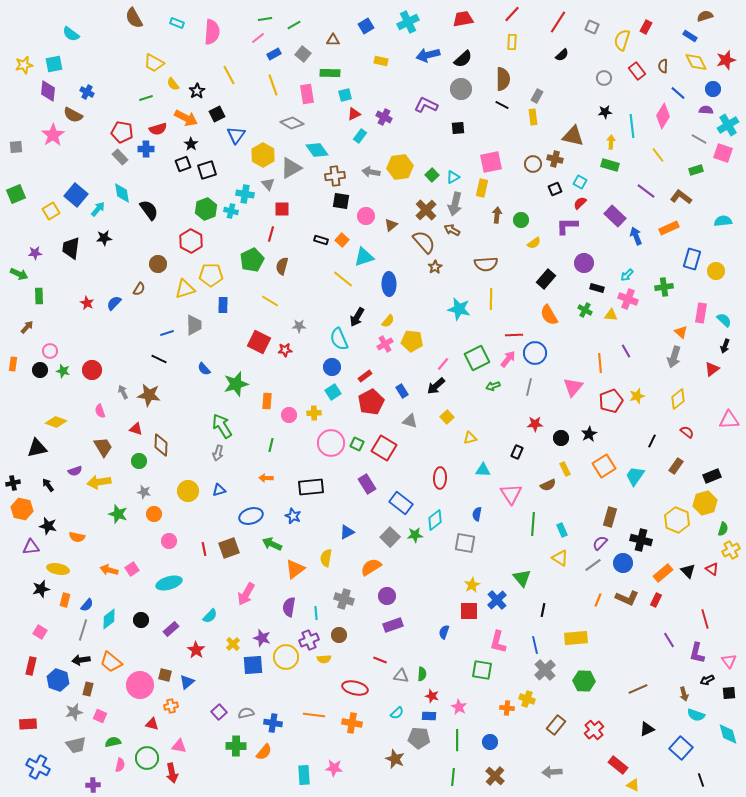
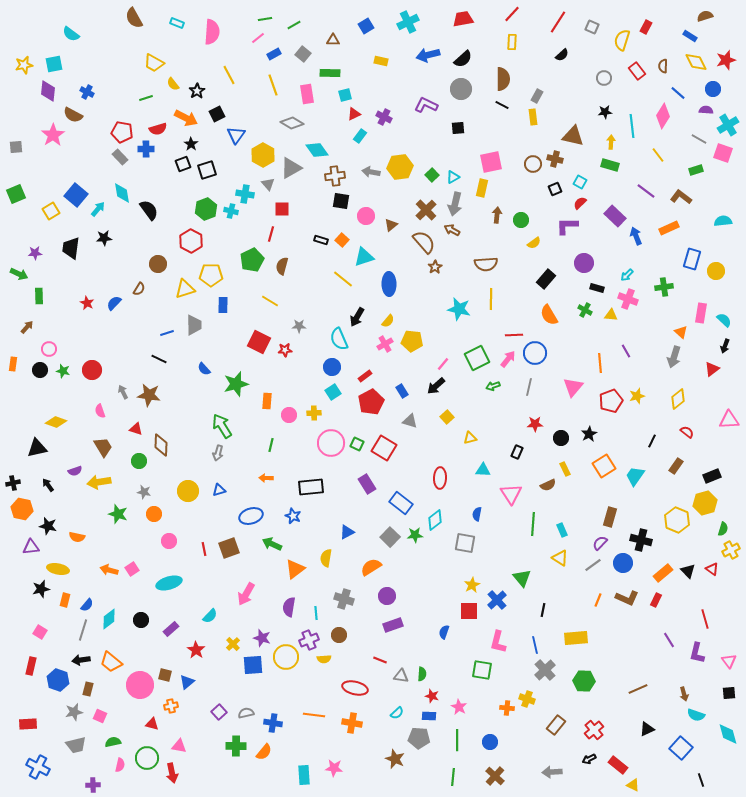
pink circle at (50, 351): moved 1 px left, 2 px up
black arrow at (707, 680): moved 118 px left, 79 px down
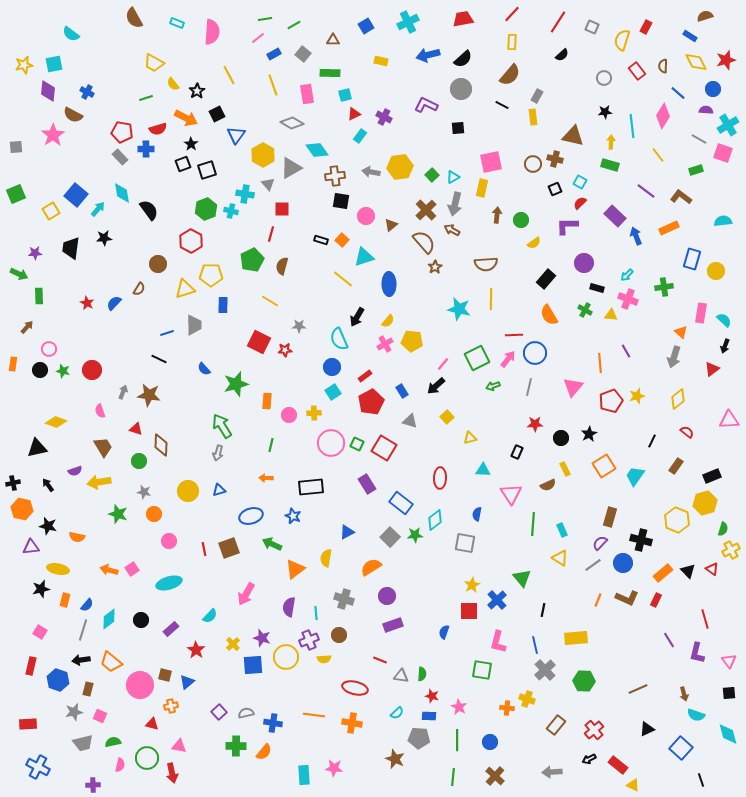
brown semicircle at (503, 79): moved 7 px right, 4 px up; rotated 40 degrees clockwise
gray arrow at (123, 392): rotated 48 degrees clockwise
gray trapezoid at (76, 745): moved 7 px right, 2 px up
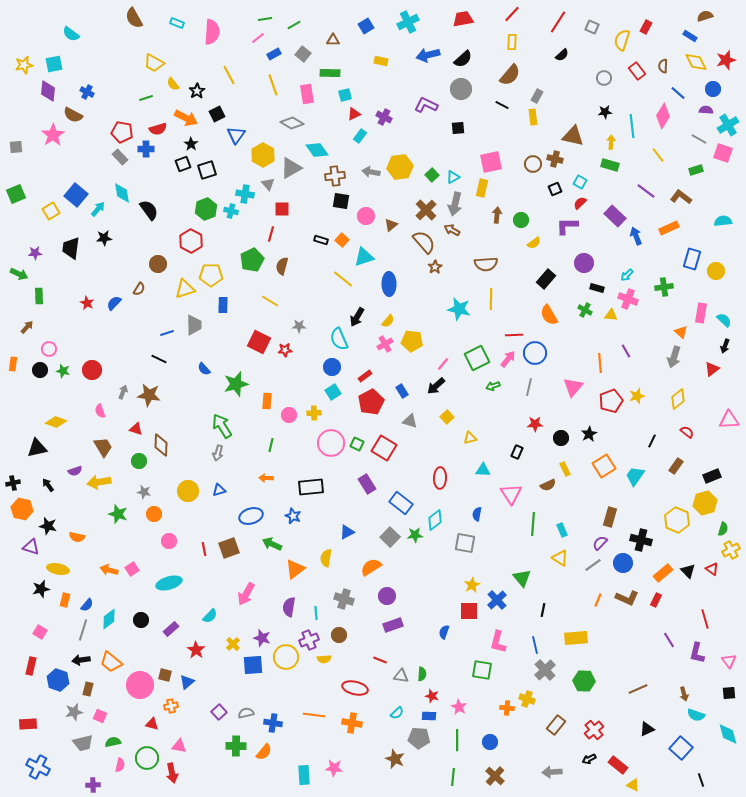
purple triangle at (31, 547): rotated 24 degrees clockwise
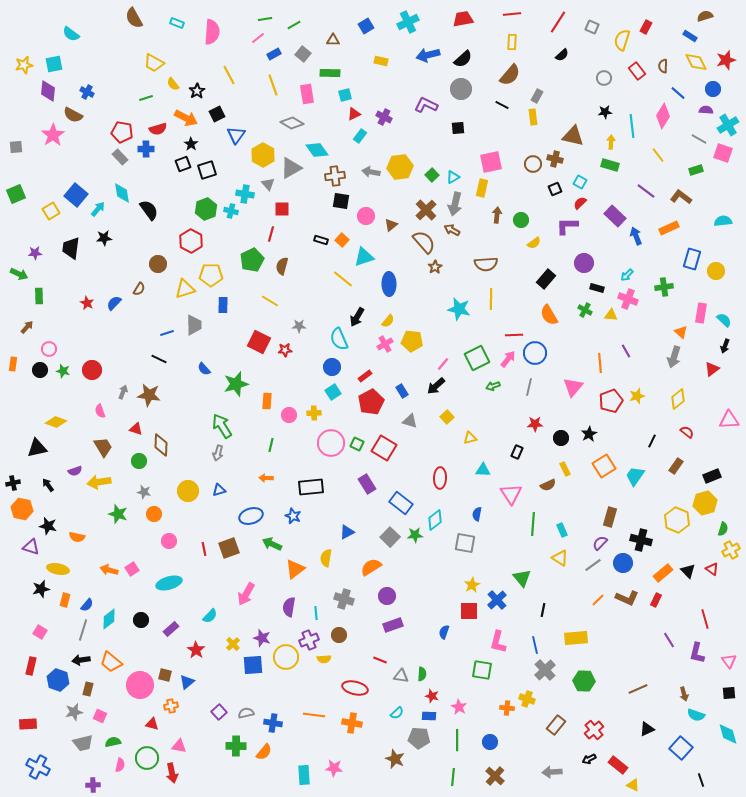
red line at (512, 14): rotated 42 degrees clockwise
orange line at (598, 600): rotated 24 degrees clockwise
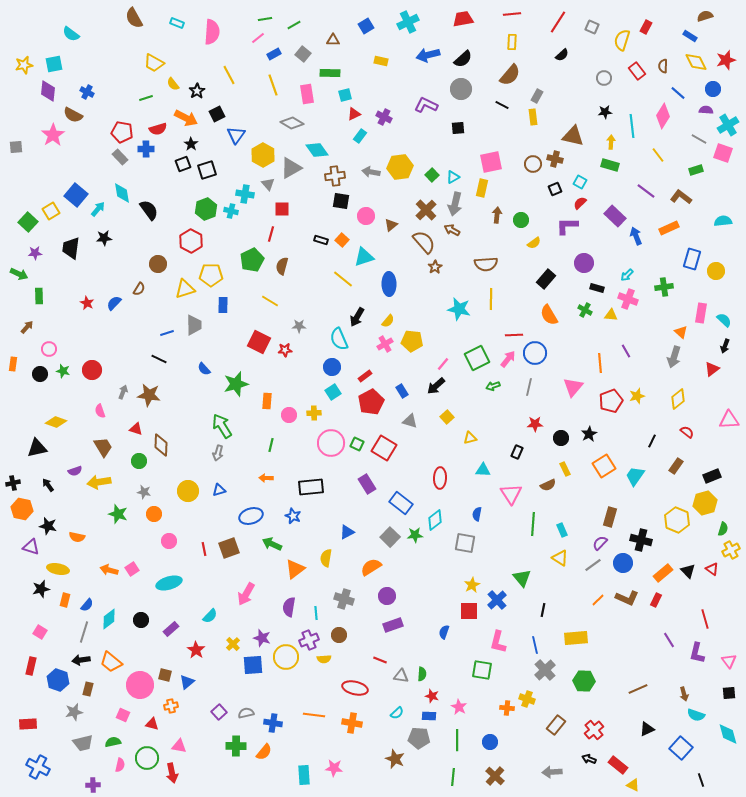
green square at (16, 194): moved 12 px right, 28 px down; rotated 24 degrees counterclockwise
black circle at (40, 370): moved 4 px down
gray line at (83, 630): moved 1 px right, 2 px down
pink square at (100, 716): moved 23 px right, 1 px up
black arrow at (589, 759): rotated 48 degrees clockwise
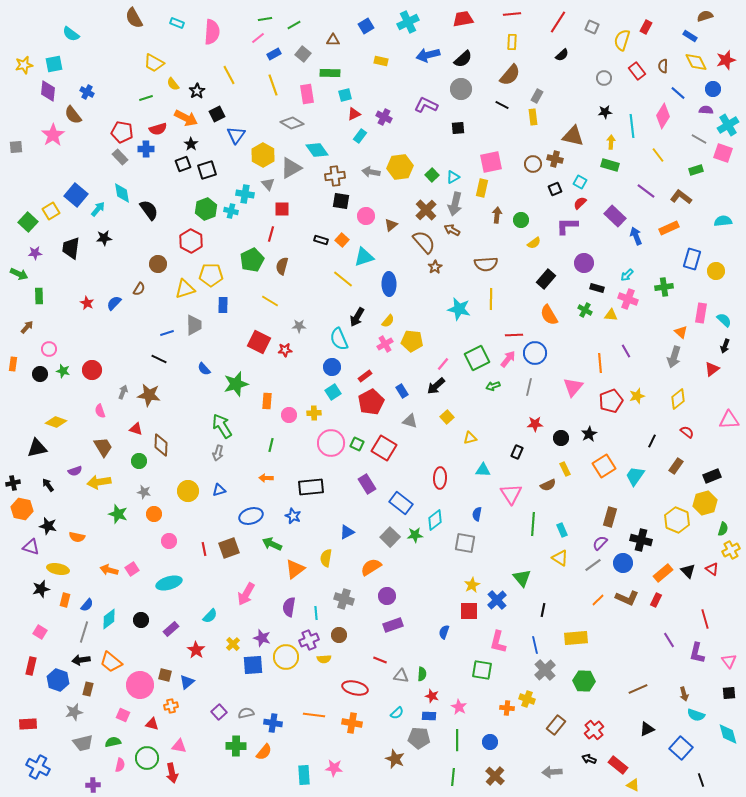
brown semicircle at (73, 115): rotated 24 degrees clockwise
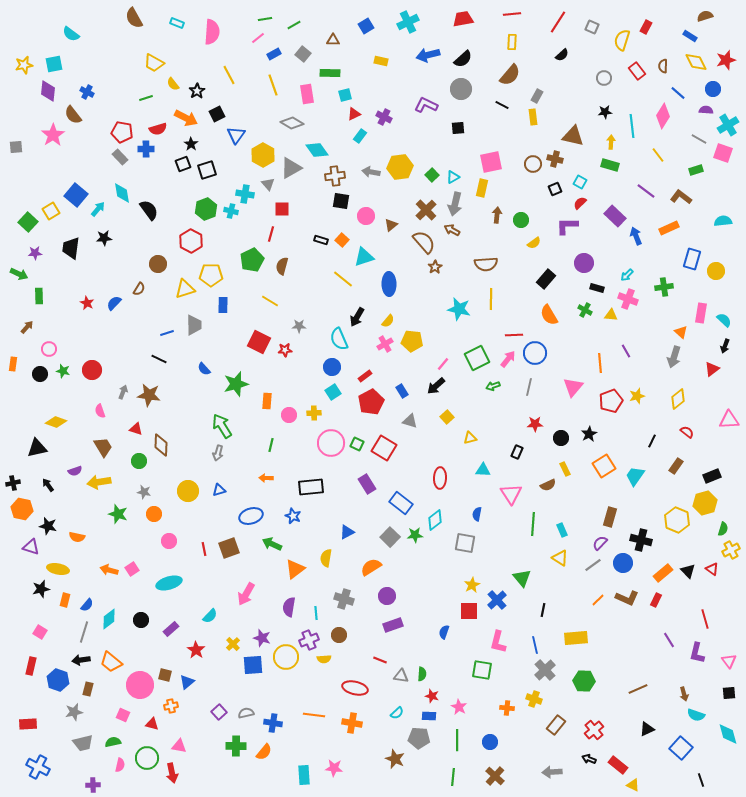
yellow cross at (527, 699): moved 7 px right
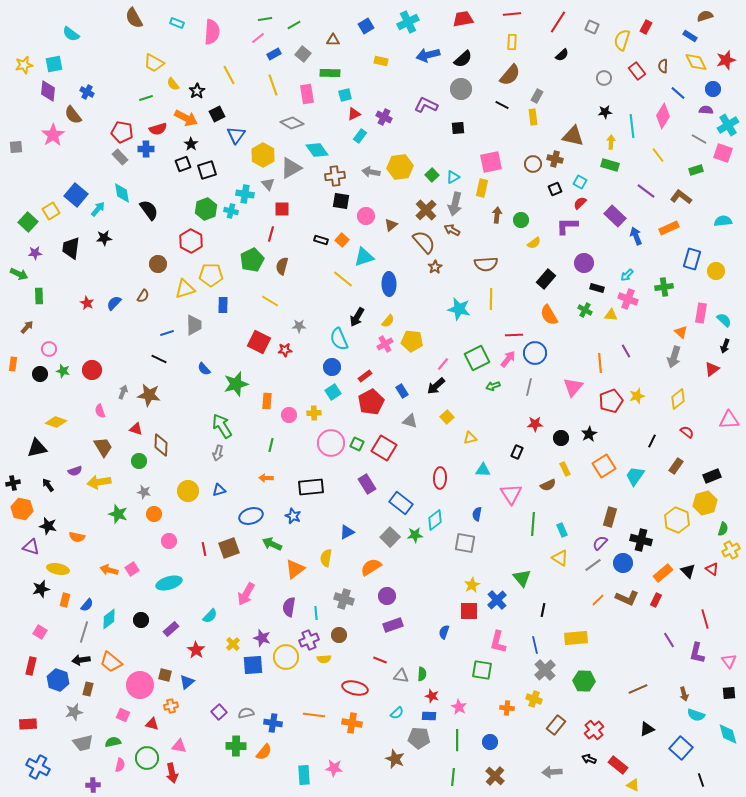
brown semicircle at (139, 289): moved 4 px right, 7 px down
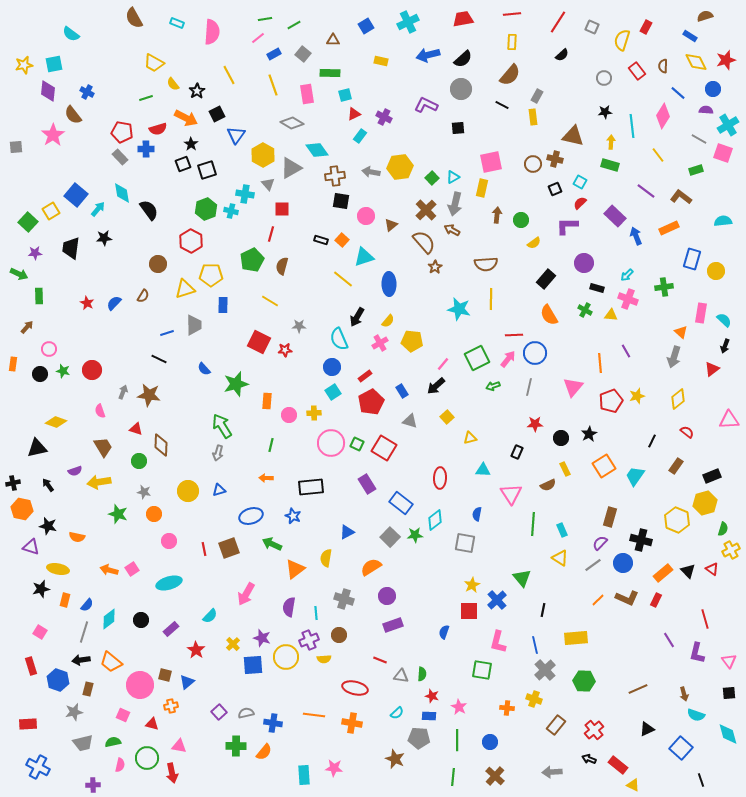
green square at (432, 175): moved 3 px down
pink cross at (385, 344): moved 5 px left, 1 px up
red rectangle at (31, 666): rotated 30 degrees counterclockwise
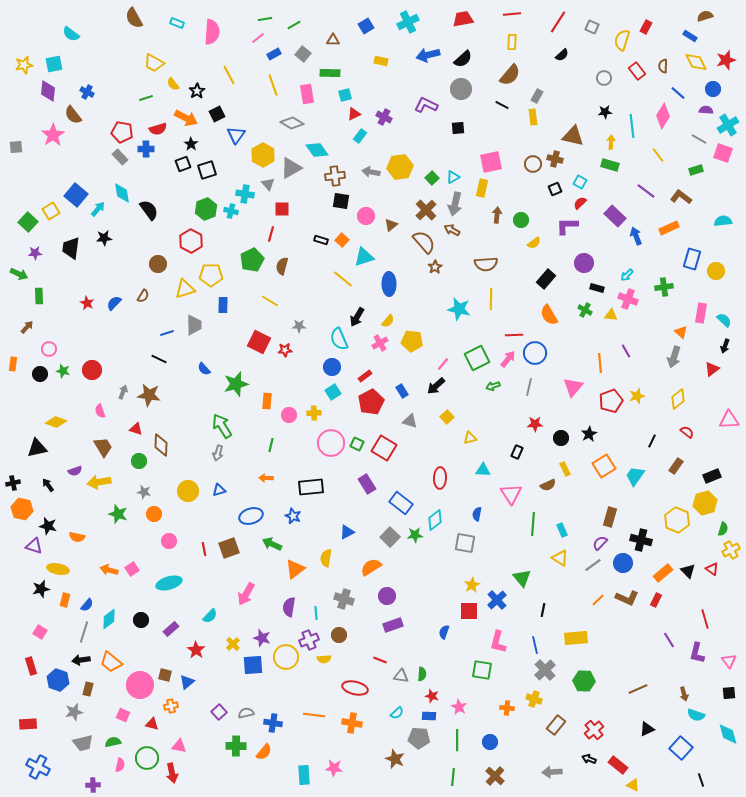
purple triangle at (31, 547): moved 3 px right, 1 px up
